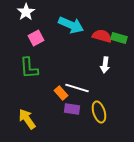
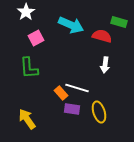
green rectangle: moved 16 px up
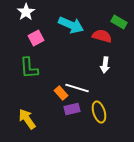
green rectangle: rotated 14 degrees clockwise
purple rectangle: rotated 21 degrees counterclockwise
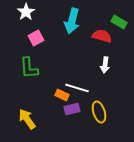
cyan arrow: moved 1 px right, 4 px up; rotated 80 degrees clockwise
orange rectangle: moved 1 px right, 2 px down; rotated 24 degrees counterclockwise
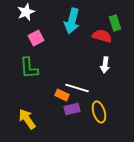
white star: rotated 12 degrees clockwise
green rectangle: moved 4 px left, 1 px down; rotated 42 degrees clockwise
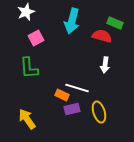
green rectangle: rotated 49 degrees counterclockwise
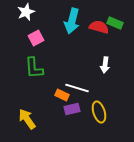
red semicircle: moved 3 px left, 9 px up
green L-shape: moved 5 px right
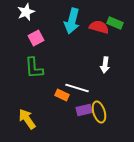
purple rectangle: moved 12 px right, 1 px down
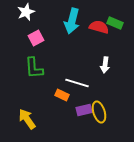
white line: moved 5 px up
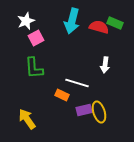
white star: moved 9 px down
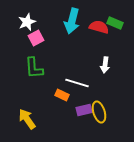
white star: moved 1 px right, 1 px down
